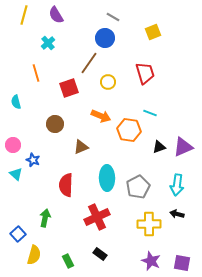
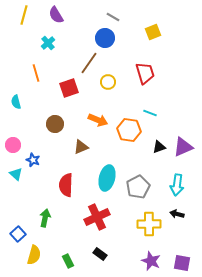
orange arrow: moved 3 px left, 4 px down
cyan ellipse: rotated 15 degrees clockwise
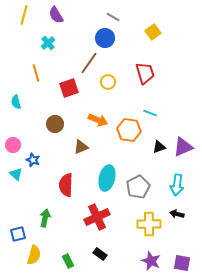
yellow square: rotated 14 degrees counterclockwise
blue square: rotated 28 degrees clockwise
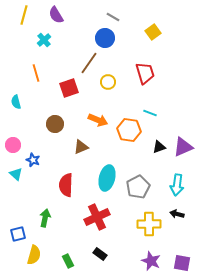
cyan cross: moved 4 px left, 3 px up
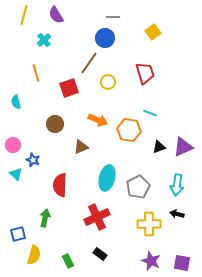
gray line: rotated 32 degrees counterclockwise
red semicircle: moved 6 px left
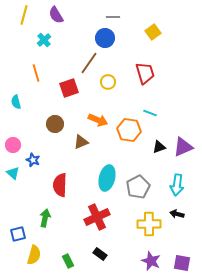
brown triangle: moved 5 px up
cyan triangle: moved 3 px left, 1 px up
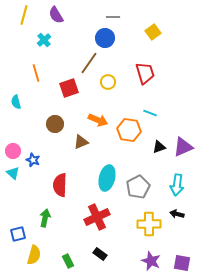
pink circle: moved 6 px down
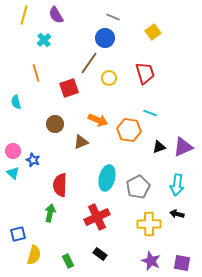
gray line: rotated 24 degrees clockwise
yellow circle: moved 1 px right, 4 px up
green arrow: moved 5 px right, 5 px up
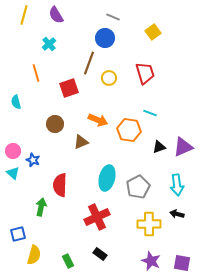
cyan cross: moved 5 px right, 4 px down
brown line: rotated 15 degrees counterclockwise
cyan arrow: rotated 15 degrees counterclockwise
green arrow: moved 9 px left, 6 px up
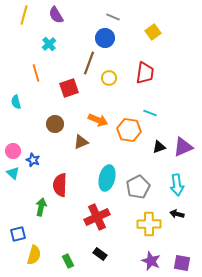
red trapezoid: rotated 25 degrees clockwise
